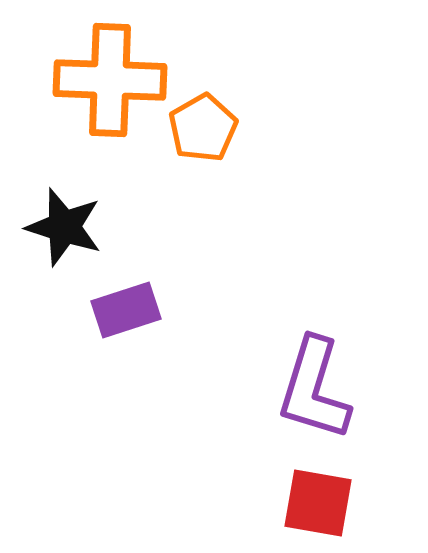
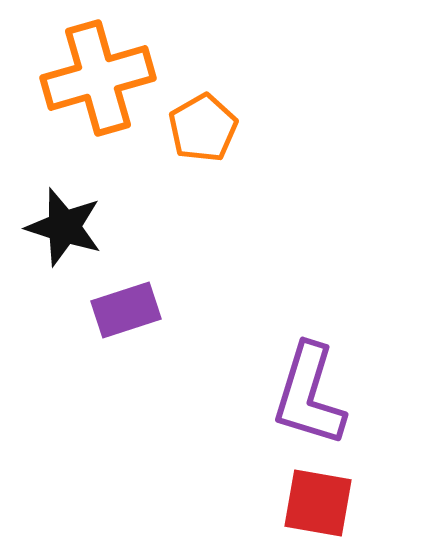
orange cross: moved 12 px left, 2 px up; rotated 18 degrees counterclockwise
purple L-shape: moved 5 px left, 6 px down
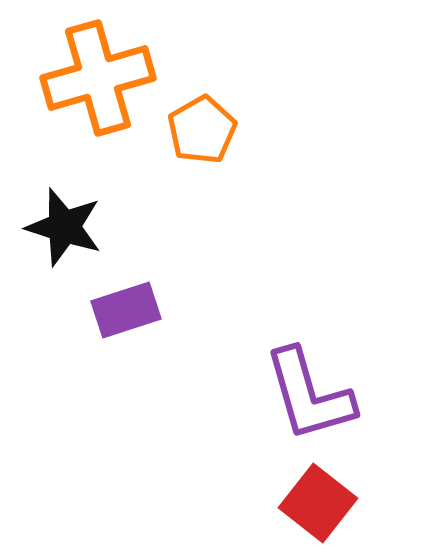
orange pentagon: moved 1 px left, 2 px down
purple L-shape: rotated 33 degrees counterclockwise
red square: rotated 28 degrees clockwise
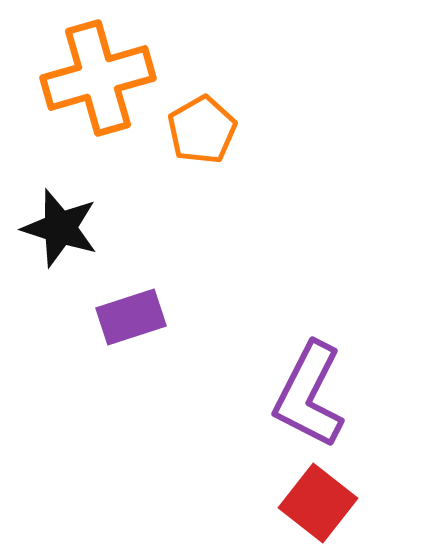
black star: moved 4 px left, 1 px down
purple rectangle: moved 5 px right, 7 px down
purple L-shape: rotated 43 degrees clockwise
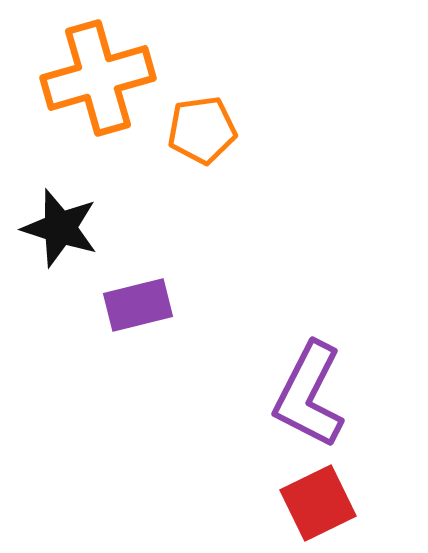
orange pentagon: rotated 22 degrees clockwise
purple rectangle: moved 7 px right, 12 px up; rotated 4 degrees clockwise
red square: rotated 26 degrees clockwise
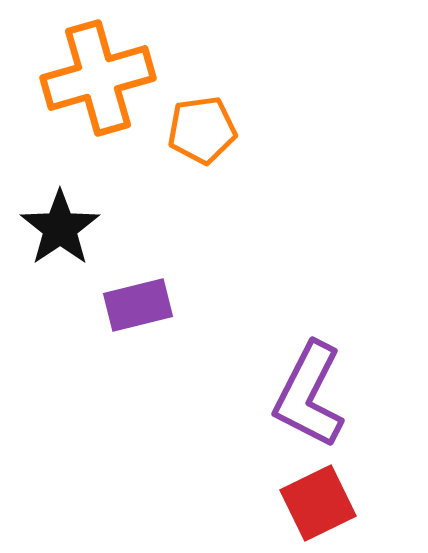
black star: rotated 20 degrees clockwise
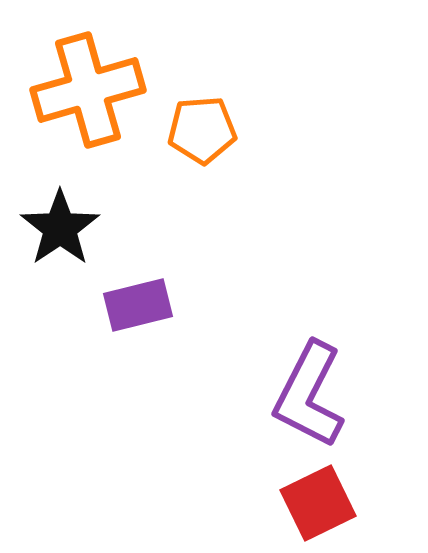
orange cross: moved 10 px left, 12 px down
orange pentagon: rotated 4 degrees clockwise
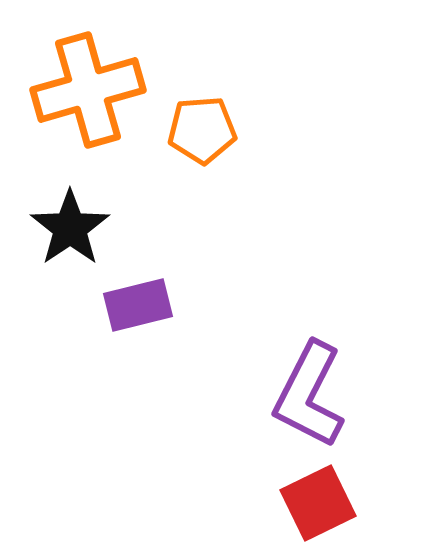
black star: moved 10 px right
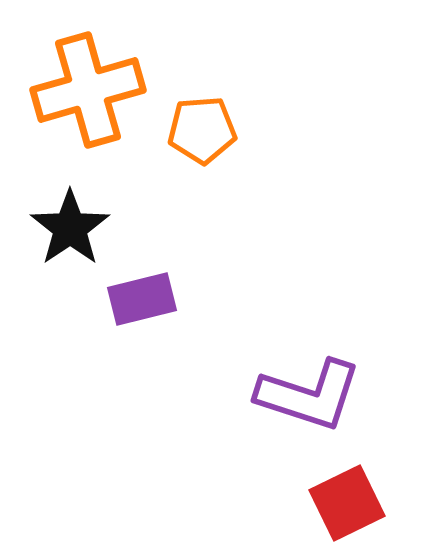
purple rectangle: moved 4 px right, 6 px up
purple L-shape: rotated 99 degrees counterclockwise
red square: moved 29 px right
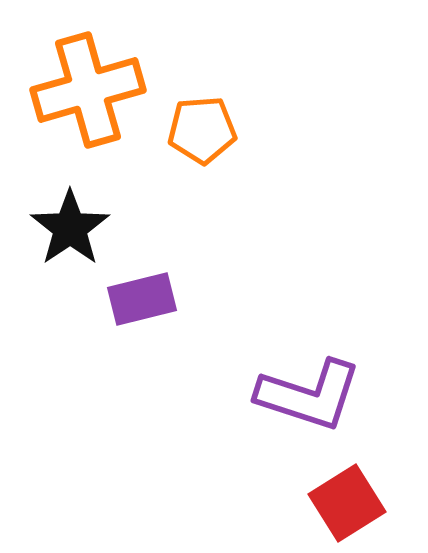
red square: rotated 6 degrees counterclockwise
